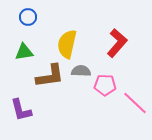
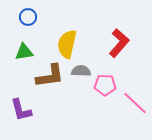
red L-shape: moved 2 px right
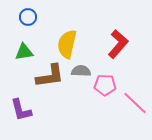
red L-shape: moved 1 px left, 1 px down
